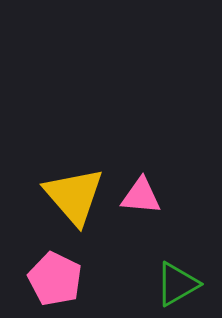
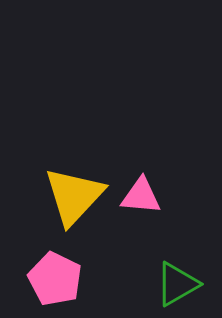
yellow triangle: rotated 24 degrees clockwise
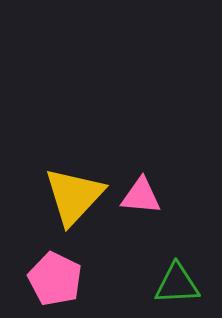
green triangle: rotated 27 degrees clockwise
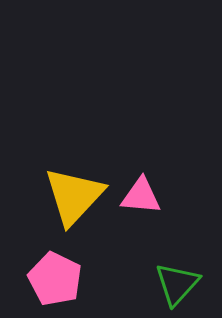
green triangle: rotated 45 degrees counterclockwise
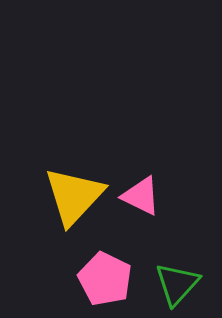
pink triangle: rotated 21 degrees clockwise
pink pentagon: moved 50 px right
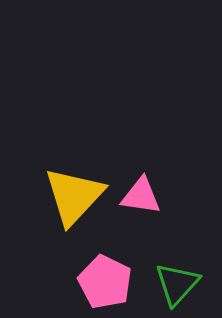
pink triangle: rotated 18 degrees counterclockwise
pink pentagon: moved 3 px down
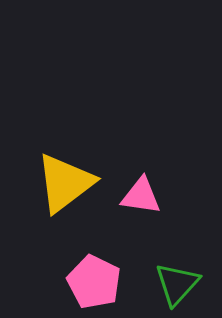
yellow triangle: moved 9 px left, 13 px up; rotated 10 degrees clockwise
pink pentagon: moved 11 px left
